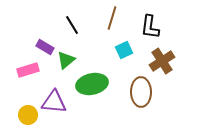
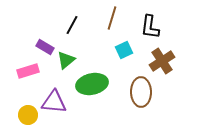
black line: rotated 60 degrees clockwise
pink rectangle: moved 1 px down
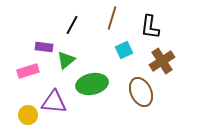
purple rectangle: moved 1 px left; rotated 24 degrees counterclockwise
brown ellipse: rotated 24 degrees counterclockwise
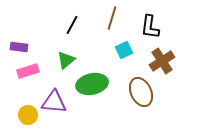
purple rectangle: moved 25 px left
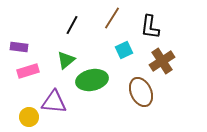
brown line: rotated 15 degrees clockwise
green ellipse: moved 4 px up
yellow circle: moved 1 px right, 2 px down
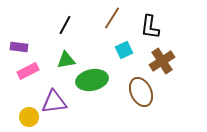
black line: moved 7 px left
green triangle: rotated 30 degrees clockwise
pink rectangle: rotated 10 degrees counterclockwise
purple triangle: rotated 12 degrees counterclockwise
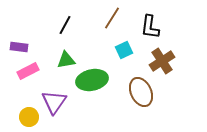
purple triangle: rotated 48 degrees counterclockwise
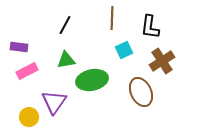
brown line: rotated 30 degrees counterclockwise
pink rectangle: moved 1 px left
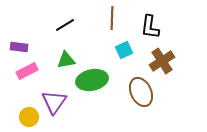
black line: rotated 30 degrees clockwise
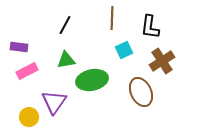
black line: rotated 30 degrees counterclockwise
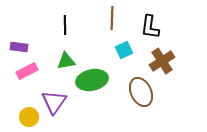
black line: rotated 30 degrees counterclockwise
green triangle: moved 1 px down
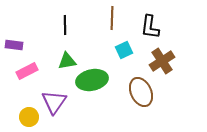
purple rectangle: moved 5 px left, 2 px up
green triangle: moved 1 px right
